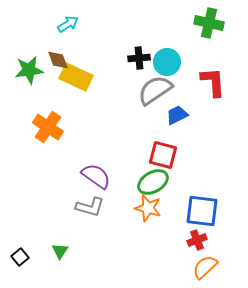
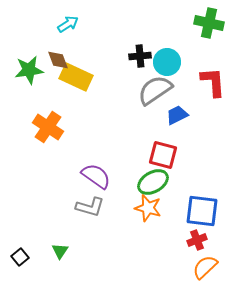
black cross: moved 1 px right, 2 px up
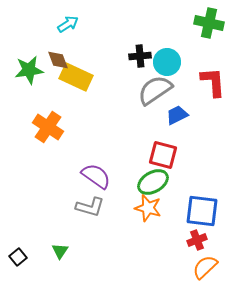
black square: moved 2 px left
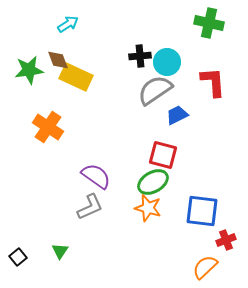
gray L-shape: rotated 40 degrees counterclockwise
red cross: moved 29 px right
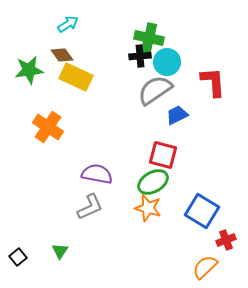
green cross: moved 60 px left, 15 px down
brown diamond: moved 4 px right, 5 px up; rotated 15 degrees counterclockwise
purple semicircle: moved 1 px right, 2 px up; rotated 24 degrees counterclockwise
blue square: rotated 24 degrees clockwise
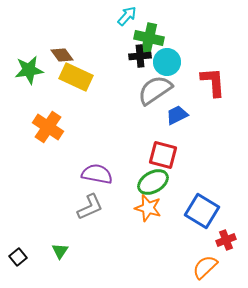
cyan arrow: moved 59 px right, 8 px up; rotated 15 degrees counterclockwise
